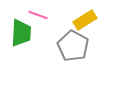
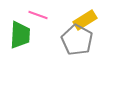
green trapezoid: moved 1 px left, 2 px down
gray pentagon: moved 4 px right, 6 px up
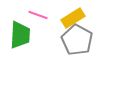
yellow rectangle: moved 12 px left, 2 px up
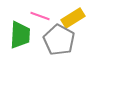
pink line: moved 2 px right, 1 px down
gray pentagon: moved 18 px left
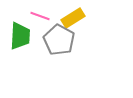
green trapezoid: moved 1 px down
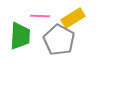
pink line: rotated 18 degrees counterclockwise
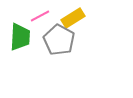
pink line: rotated 30 degrees counterclockwise
green trapezoid: moved 1 px down
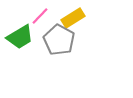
pink line: rotated 18 degrees counterclockwise
green trapezoid: rotated 56 degrees clockwise
